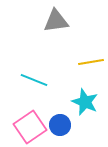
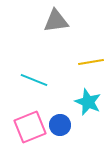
cyan star: moved 3 px right
pink square: rotated 12 degrees clockwise
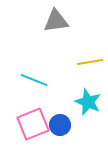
yellow line: moved 1 px left
pink square: moved 3 px right, 3 px up
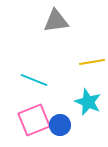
yellow line: moved 2 px right
pink square: moved 1 px right, 4 px up
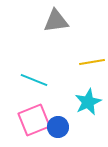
cyan star: rotated 24 degrees clockwise
blue circle: moved 2 px left, 2 px down
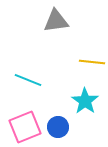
yellow line: rotated 15 degrees clockwise
cyan line: moved 6 px left
cyan star: moved 3 px left, 1 px up; rotated 12 degrees counterclockwise
pink square: moved 9 px left, 7 px down
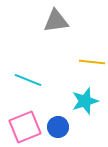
cyan star: rotated 20 degrees clockwise
